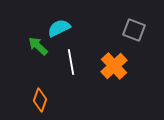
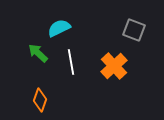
green arrow: moved 7 px down
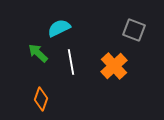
orange diamond: moved 1 px right, 1 px up
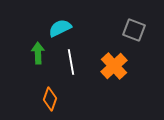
cyan semicircle: moved 1 px right
green arrow: rotated 45 degrees clockwise
orange diamond: moved 9 px right
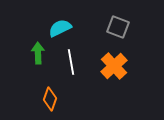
gray square: moved 16 px left, 3 px up
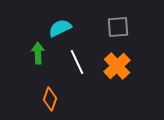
gray square: rotated 25 degrees counterclockwise
white line: moved 6 px right; rotated 15 degrees counterclockwise
orange cross: moved 3 px right
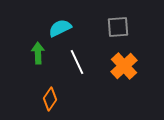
orange cross: moved 7 px right
orange diamond: rotated 15 degrees clockwise
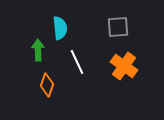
cyan semicircle: rotated 110 degrees clockwise
green arrow: moved 3 px up
orange cross: rotated 12 degrees counterclockwise
orange diamond: moved 3 px left, 14 px up; rotated 15 degrees counterclockwise
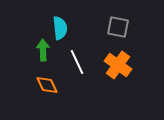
gray square: rotated 15 degrees clockwise
green arrow: moved 5 px right
orange cross: moved 6 px left, 1 px up
orange diamond: rotated 45 degrees counterclockwise
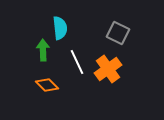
gray square: moved 6 px down; rotated 15 degrees clockwise
orange cross: moved 10 px left, 4 px down; rotated 20 degrees clockwise
orange diamond: rotated 20 degrees counterclockwise
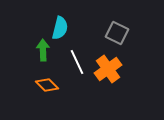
cyan semicircle: rotated 20 degrees clockwise
gray square: moved 1 px left
